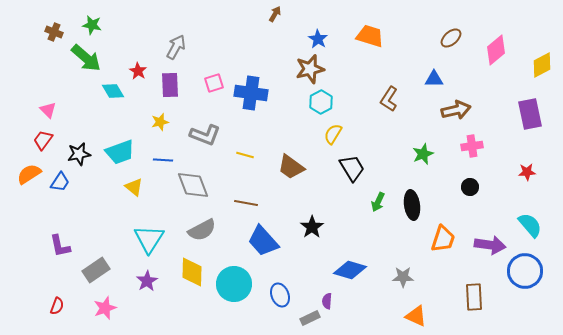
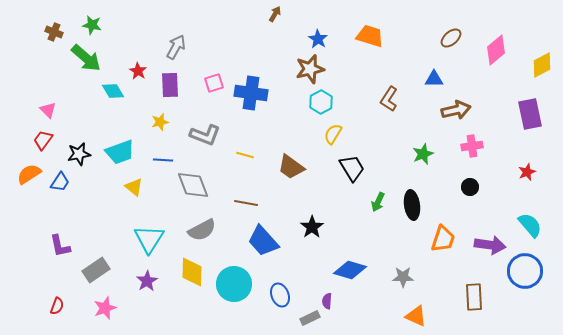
red star at (527, 172): rotated 18 degrees counterclockwise
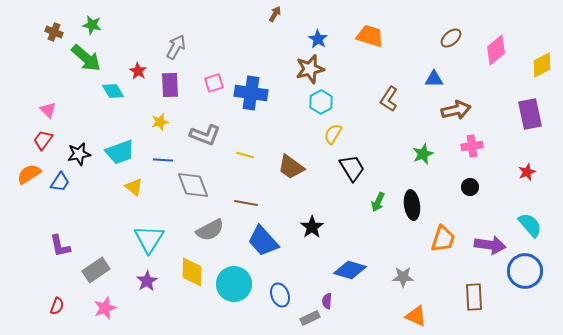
gray semicircle at (202, 230): moved 8 px right
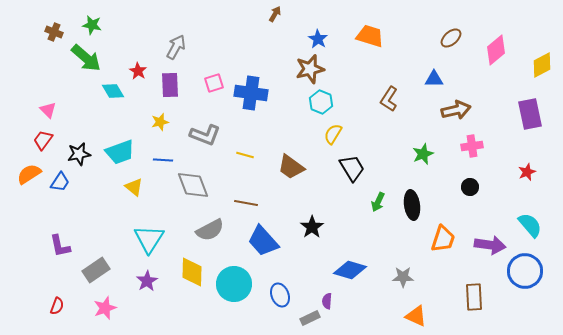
cyan hexagon at (321, 102): rotated 10 degrees counterclockwise
